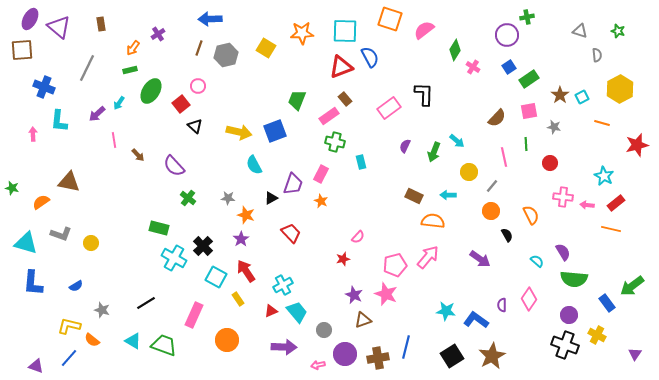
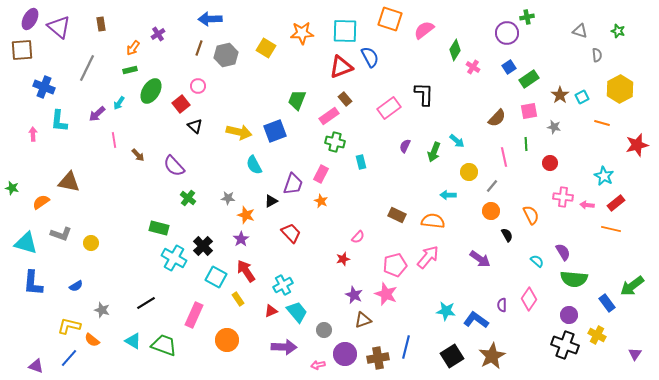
purple circle at (507, 35): moved 2 px up
brown rectangle at (414, 196): moved 17 px left, 19 px down
black triangle at (271, 198): moved 3 px down
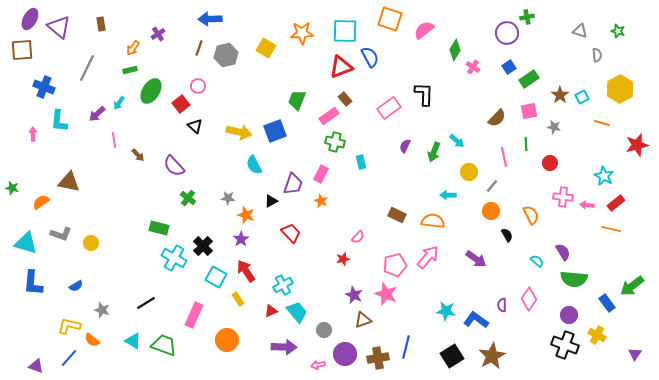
purple arrow at (480, 259): moved 4 px left
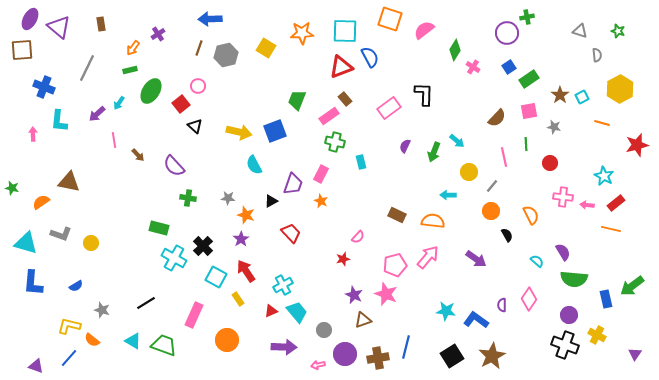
green cross at (188, 198): rotated 28 degrees counterclockwise
blue rectangle at (607, 303): moved 1 px left, 4 px up; rotated 24 degrees clockwise
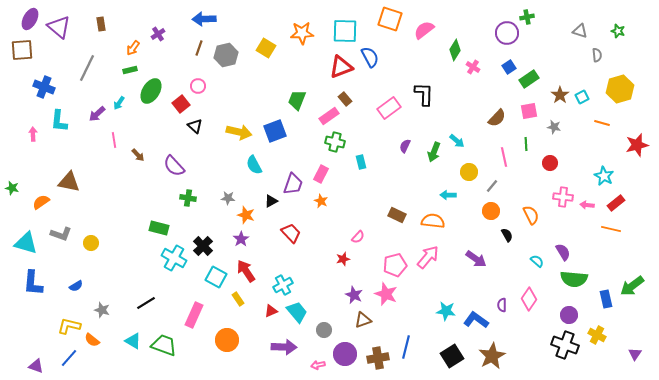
blue arrow at (210, 19): moved 6 px left
yellow hexagon at (620, 89): rotated 12 degrees clockwise
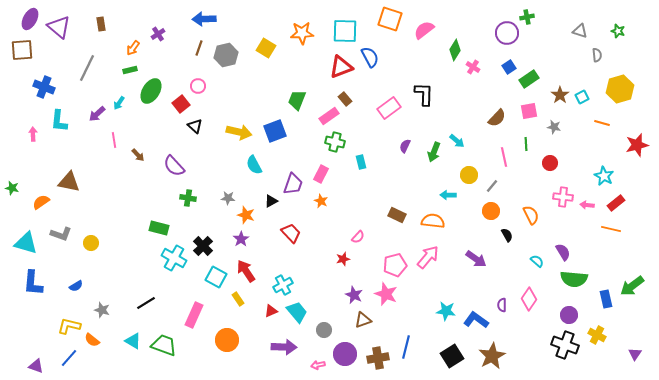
yellow circle at (469, 172): moved 3 px down
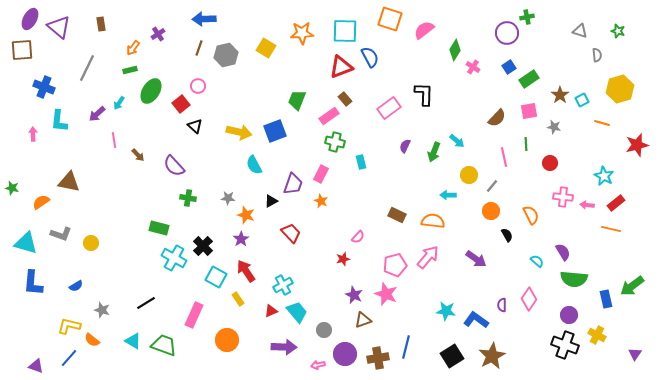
cyan square at (582, 97): moved 3 px down
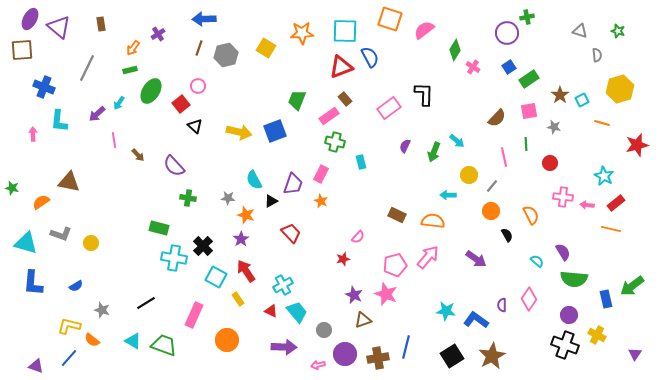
cyan semicircle at (254, 165): moved 15 px down
cyan cross at (174, 258): rotated 20 degrees counterclockwise
red triangle at (271, 311): rotated 48 degrees clockwise
